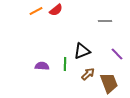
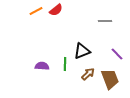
brown trapezoid: moved 1 px right, 4 px up
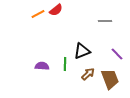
orange line: moved 2 px right, 3 px down
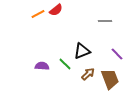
green line: rotated 48 degrees counterclockwise
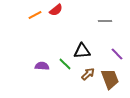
orange line: moved 3 px left, 1 px down
black triangle: rotated 18 degrees clockwise
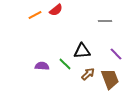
purple line: moved 1 px left
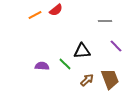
purple line: moved 8 px up
brown arrow: moved 1 px left, 6 px down
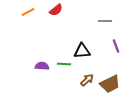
orange line: moved 7 px left, 3 px up
purple line: rotated 24 degrees clockwise
green line: moved 1 px left; rotated 40 degrees counterclockwise
brown trapezoid: moved 5 px down; rotated 85 degrees clockwise
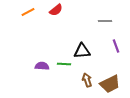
brown arrow: rotated 64 degrees counterclockwise
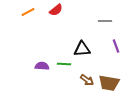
black triangle: moved 2 px up
brown arrow: rotated 144 degrees clockwise
brown trapezoid: moved 1 px left, 1 px up; rotated 35 degrees clockwise
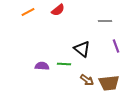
red semicircle: moved 2 px right
black triangle: rotated 42 degrees clockwise
brown trapezoid: rotated 15 degrees counterclockwise
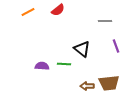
brown arrow: moved 6 px down; rotated 144 degrees clockwise
